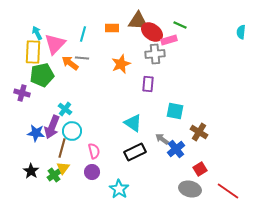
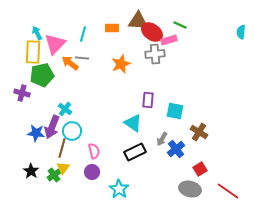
purple rectangle: moved 16 px down
gray arrow: rotated 96 degrees counterclockwise
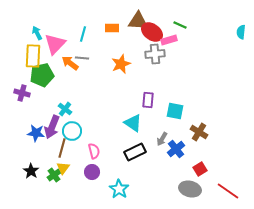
yellow rectangle: moved 4 px down
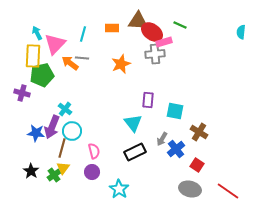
pink rectangle: moved 5 px left, 2 px down
cyan triangle: rotated 18 degrees clockwise
red square: moved 3 px left, 4 px up; rotated 24 degrees counterclockwise
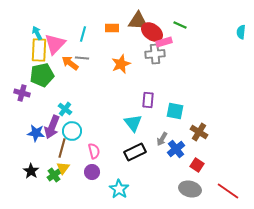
yellow rectangle: moved 6 px right, 6 px up
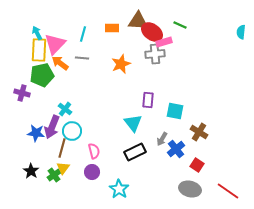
orange arrow: moved 10 px left
